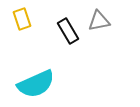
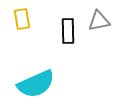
yellow rectangle: rotated 10 degrees clockwise
black rectangle: rotated 30 degrees clockwise
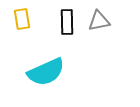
black rectangle: moved 1 px left, 9 px up
cyan semicircle: moved 10 px right, 12 px up
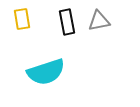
black rectangle: rotated 10 degrees counterclockwise
cyan semicircle: rotated 6 degrees clockwise
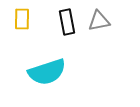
yellow rectangle: rotated 10 degrees clockwise
cyan semicircle: moved 1 px right
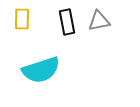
cyan semicircle: moved 6 px left, 2 px up
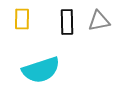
black rectangle: rotated 10 degrees clockwise
